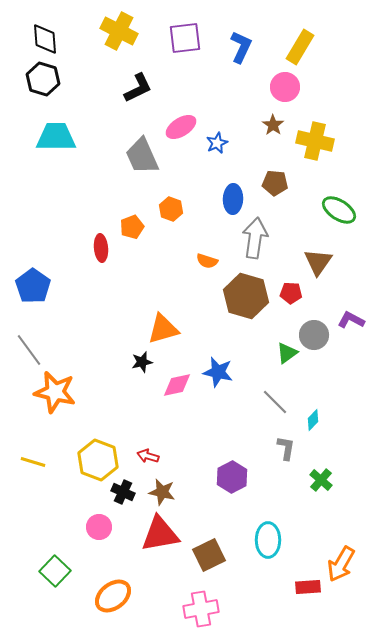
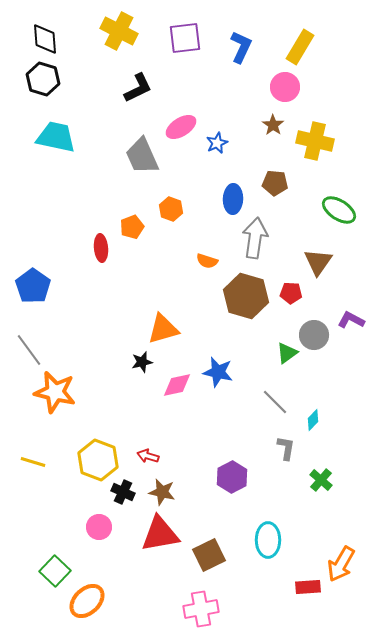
cyan trapezoid at (56, 137): rotated 12 degrees clockwise
orange ellipse at (113, 596): moved 26 px left, 5 px down; rotated 6 degrees counterclockwise
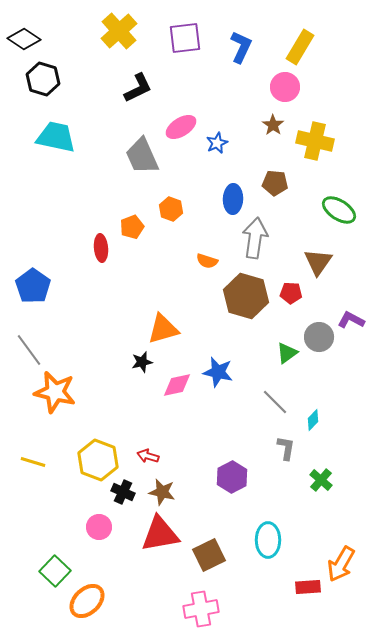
yellow cross at (119, 31): rotated 21 degrees clockwise
black diamond at (45, 39): moved 21 px left; rotated 52 degrees counterclockwise
gray circle at (314, 335): moved 5 px right, 2 px down
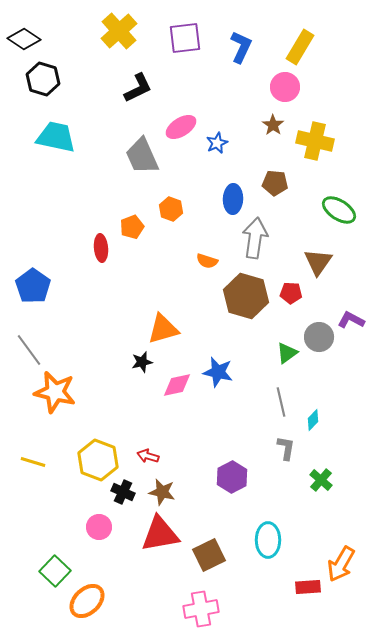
gray line at (275, 402): moved 6 px right; rotated 32 degrees clockwise
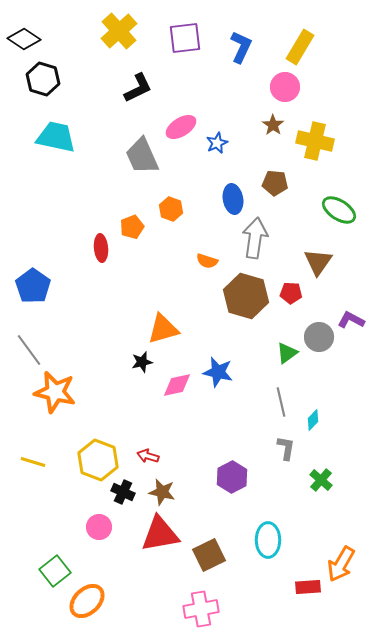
blue ellipse at (233, 199): rotated 12 degrees counterclockwise
green square at (55, 571): rotated 8 degrees clockwise
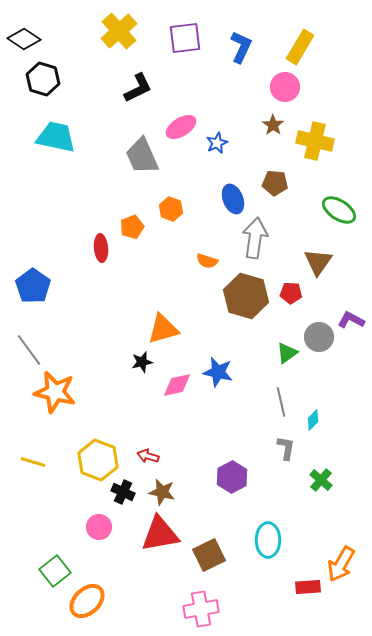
blue ellipse at (233, 199): rotated 12 degrees counterclockwise
